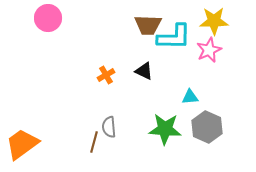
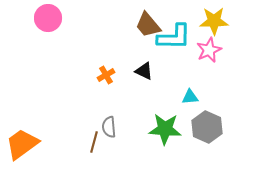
brown trapezoid: rotated 48 degrees clockwise
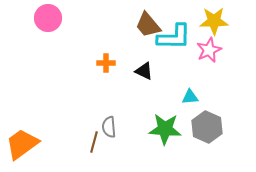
orange cross: moved 12 px up; rotated 30 degrees clockwise
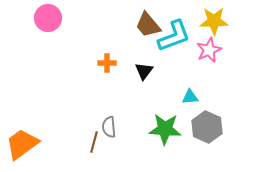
cyan L-shape: moved 1 px up; rotated 21 degrees counterclockwise
orange cross: moved 1 px right
black triangle: rotated 42 degrees clockwise
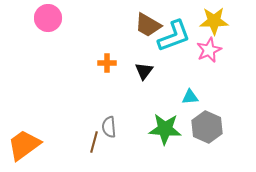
brown trapezoid: rotated 20 degrees counterclockwise
orange trapezoid: moved 2 px right, 1 px down
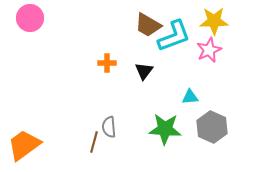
pink circle: moved 18 px left
gray hexagon: moved 5 px right
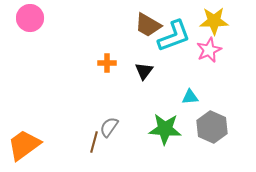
gray semicircle: rotated 40 degrees clockwise
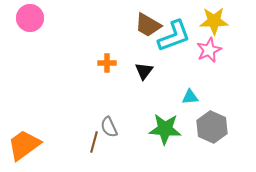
gray semicircle: rotated 60 degrees counterclockwise
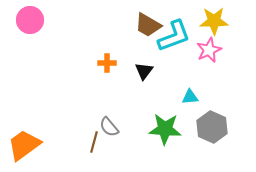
pink circle: moved 2 px down
gray semicircle: rotated 15 degrees counterclockwise
